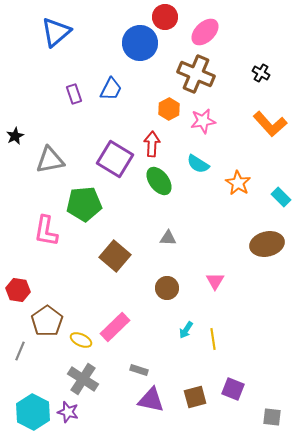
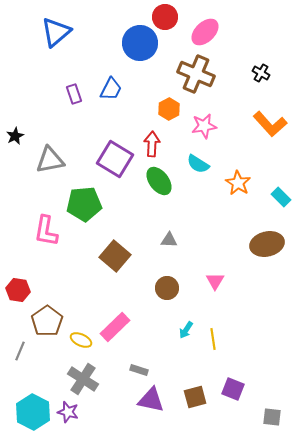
pink star at (203, 121): moved 1 px right, 5 px down
gray triangle at (168, 238): moved 1 px right, 2 px down
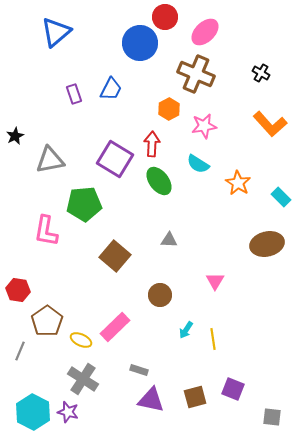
brown circle at (167, 288): moved 7 px left, 7 px down
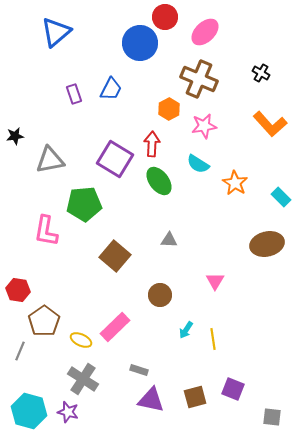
brown cross at (196, 74): moved 3 px right, 5 px down
black star at (15, 136): rotated 18 degrees clockwise
orange star at (238, 183): moved 3 px left
brown pentagon at (47, 321): moved 3 px left
cyan hexagon at (33, 412): moved 4 px left, 1 px up; rotated 12 degrees counterclockwise
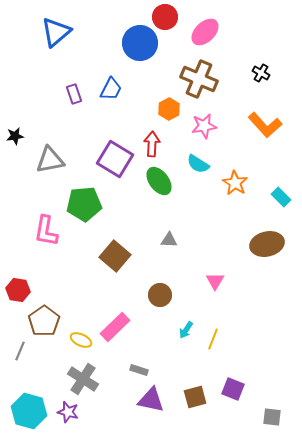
orange L-shape at (270, 124): moved 5 px left, 1 px down
yellow line at (213, 339): rotated 30 degrees clockwise
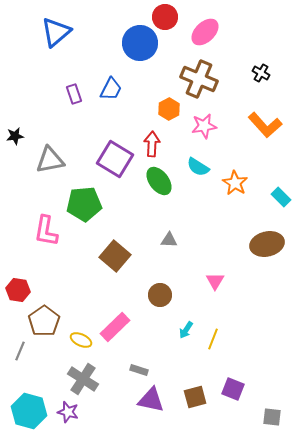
cyan semicircle at (198, 164): moved 3 px down
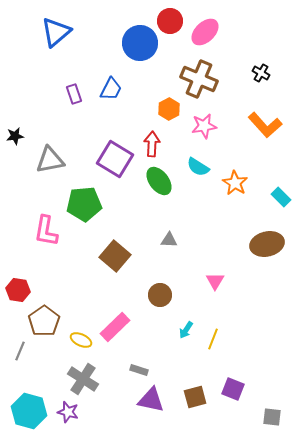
red circle at (165, 17): moved 5 px right, 4 px down
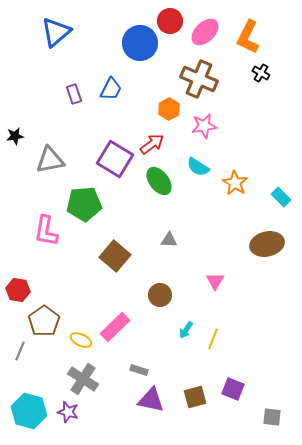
orange L-shape at (265, 125): moved 17 px left, 88 px up; rotated 68 degrees clockwise
red arrow at (152, 144): rotated 50 degrees clockwise
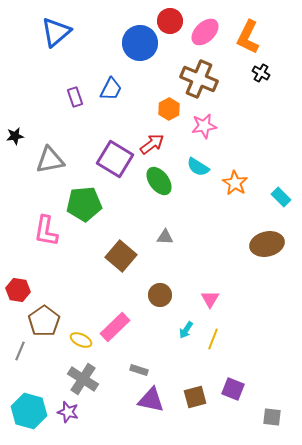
purple rectangle at (74, 94): moved 1 px right, 3 px down
gray triangle at (169, 240): moved 4 px left, 3 px up
brown square at (115, 256): moved 6 px right
pink triangle at (215, 281): moved 5 px left, 18 px down
